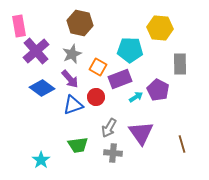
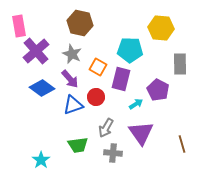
yellow hexagon: moved 1 px right
gray star: rotated 24 degrees counterclockwise
purple rectangle: moved 1 px right; rotated 55 degrees counterclockwise
cyan arrow: moved 7 px down
gray arrow: moved 3 px left
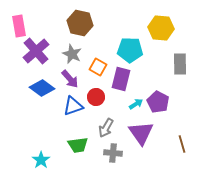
purple pentagon: moved 12 px down
blue triangle: moved 1 px down
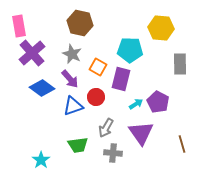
purple cross: moved 4 px left, 2 px down
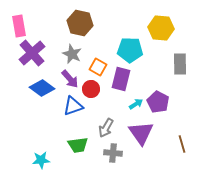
red circle: moved 5 px left, 8 px up
cyan star: rotated 30 degrees clockwise
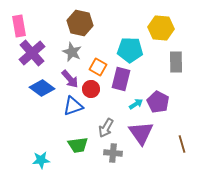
gray star: moved 2 px up
gray rectangle: moved 4 px left, 2 px up
